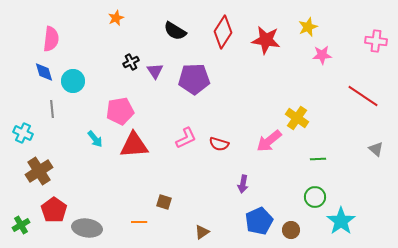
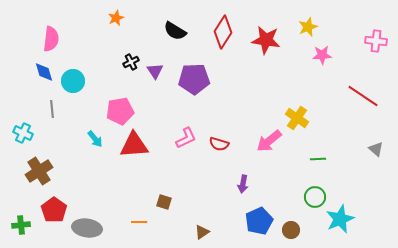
cyan star: moved 1 px left, 2 px up; rotated 12 degrees clockwise
green cross: rotated 24 degrees clockwise
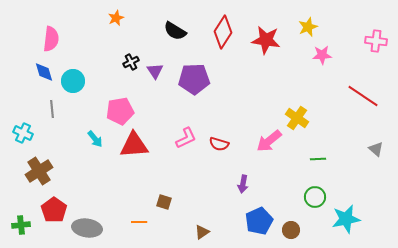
cyan star: moved 6 px right; rotated 12 degrees clockwise
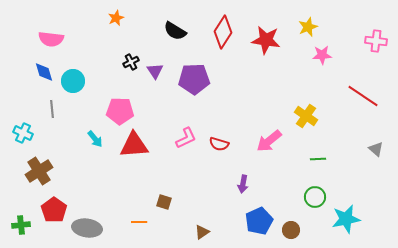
pink semicircle: rotated 90 degrees clockwise
pink pentagon: rotated 12 degrees clockwise
yellow cross: moved 9 px right, 2 px up
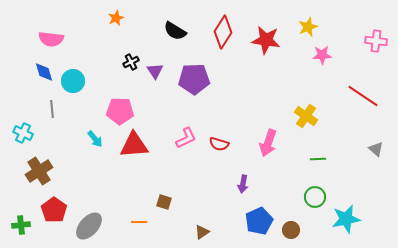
pink arrow: moved 1 px left, 2 px down; rotated 32 degrees counterclockwise
gray ellipse: moved 2 px right, 2 px up; rotated 56 degrees counterclockwise
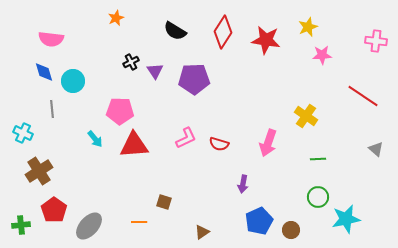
green circle: moved 3 px right
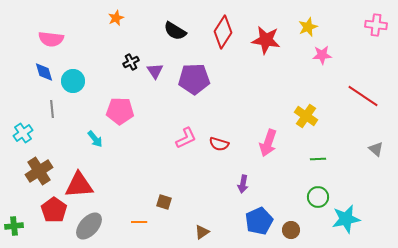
pink cross: moved 16 px up
cyan cross: rotated 30 degrees clockwise
red triangle: moved 55 px left, 40 px down
green cross: moved 7 px left, 1 px down
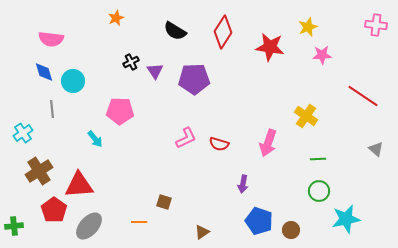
red star: moved 4 px right, 7 px down
green circle: moved 1 px right, 6 px up
blue pentagon: rotated 28 degrees counterclockwise
